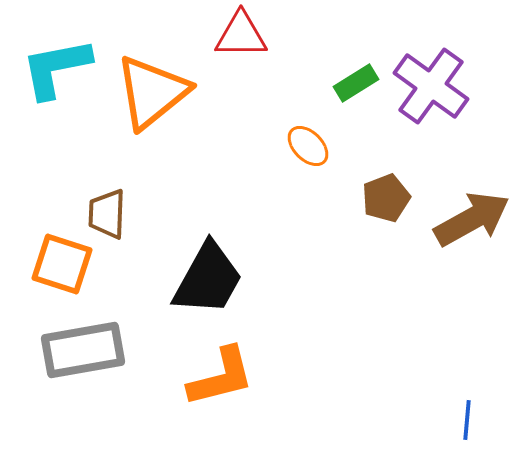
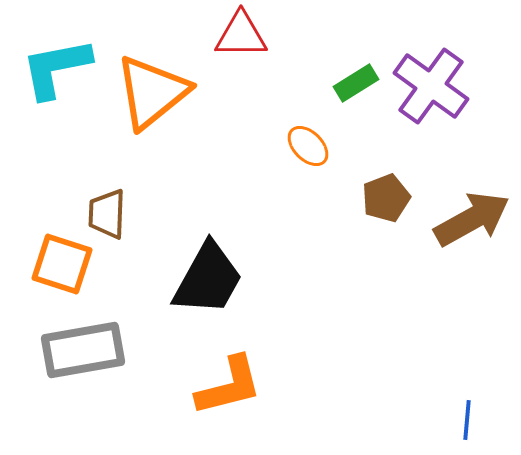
orange L-shape: moved 8 px right, 9 px down
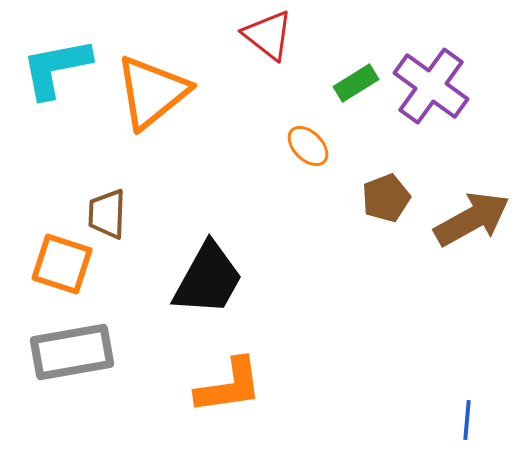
red triangle: moved 27 px right; rotated 38 degrees clockwise
gray rectangle: moved 11 px left, 2 px down
orange L-shape: rotated 6 degrees clockwise
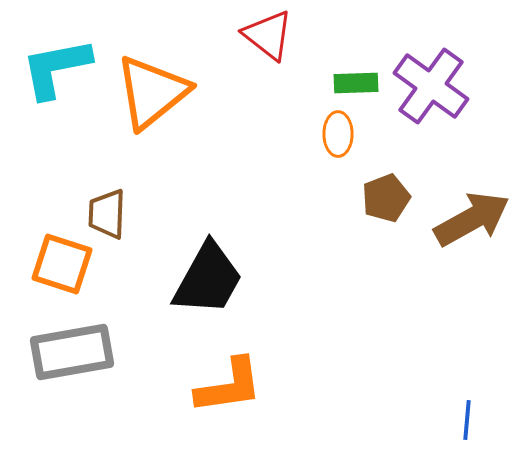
green rectangle: rotated 30 degrees clockwise
orange ellipse: moved 30 px right, 12 px up; rotated 45 degrees clockwise
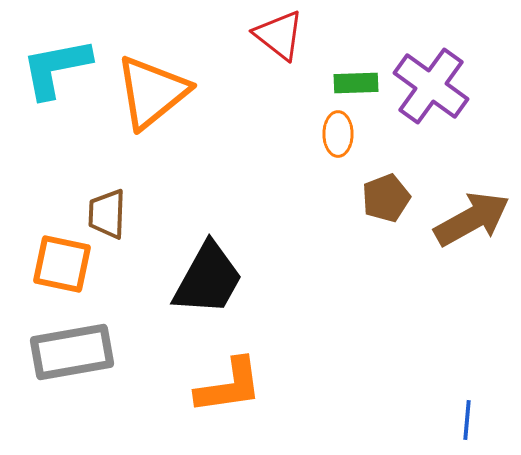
red triangle: moved 11 px right
orange square: rotated 6 degrees counterclockwise
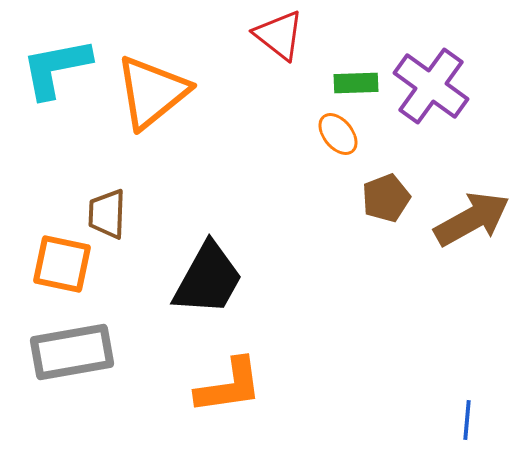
orange ellipse: rotated 39 degrees counterclockwise
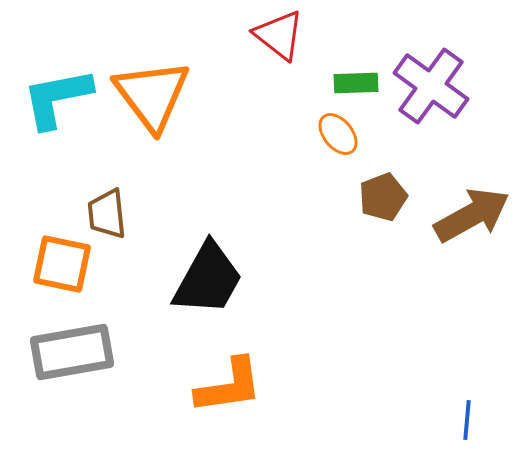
cyan L-shape: moved 1 px right, 30 px down
orange triangle: moved 3 px down; rotated 28 degrees counterclockwise
brown pentagon: moved 3 px left, 1 px up
brown trapezoid: rotated 8 degrees counterclockwise
brown arrow: moved 4 px up
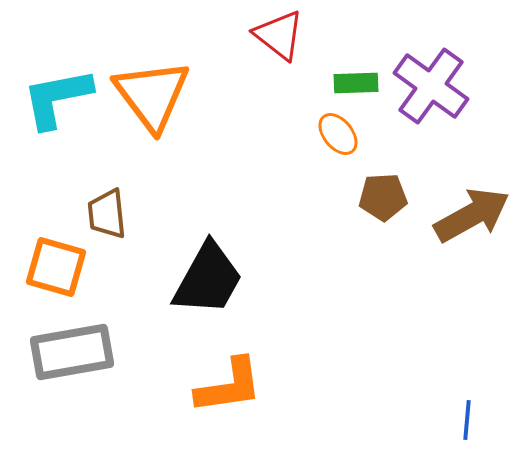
brown pentagon: rotated 18 degrees clockwise
orange square: moved 6 px left, 3 px down; rotated 4 degrees clockwise
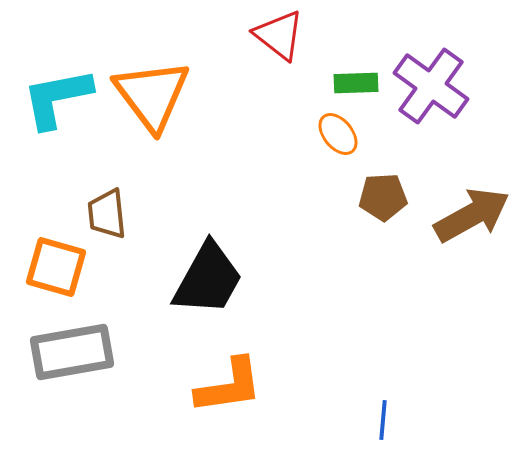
blue line: moved 84 px left
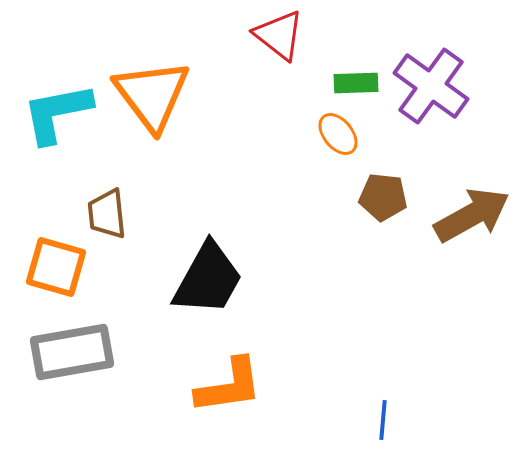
cyan L-shape: moved 15 px down
brown pentagon: rotated 9 degrees clockwise
